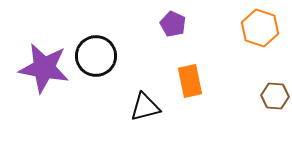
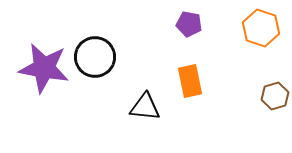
purple pentagon: moved 16 px right; rotated 15 degrees counterclockwise
orange hexagon: moved 1 px right
black circle: moved 1 px left, 1 px down
brown hexagon: rotated 20 degrees counterclockwise
black triangle: rotated 20 degrees clockwise
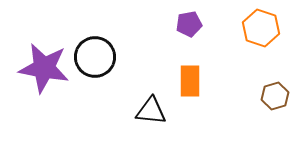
purple pentagon: rotated 20 degrees counterclockwise
orange rectangle: rotated 12 degrees clockwise
black triangle: moved 6 px right, 4 px down
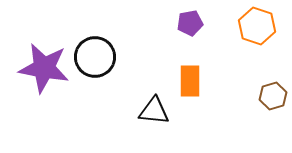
purple pentagon: moved 1 px right, 1 px up
orange hexagon: moved 4 px left, 2 px up
brown hexagon: moved 2 px left
black triangle: moved 3 px right
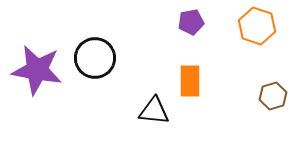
purple pentagon: moved 1 px right, 1 px up
black circle: moved 1 px down
purple star: moved 7 px left, 2 px down
